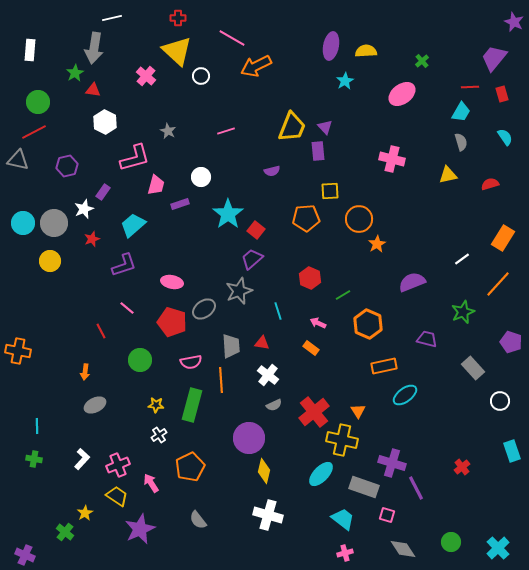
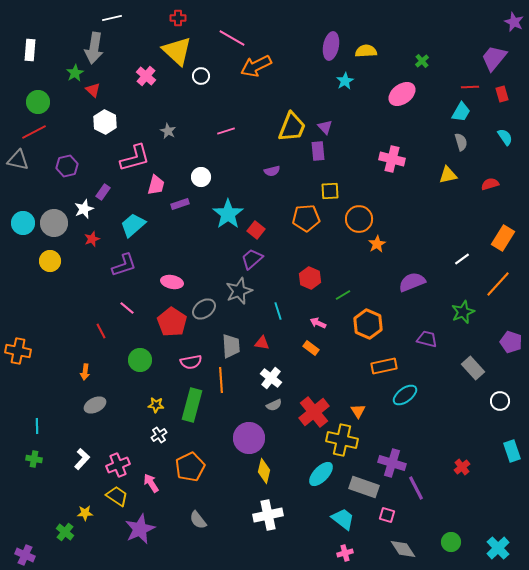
red triangle at (93, 90): rotated 35 degrees clockwise
red pentagon at (172, 322): rotated 16 degrees clockwise
white cross at (268, 375): moved 3 px right, 3 px down
yellow star at (85, 513): rotated 28 degrees clockwise
white cross at (268, 515): rotated 28 degrees counterclockwise
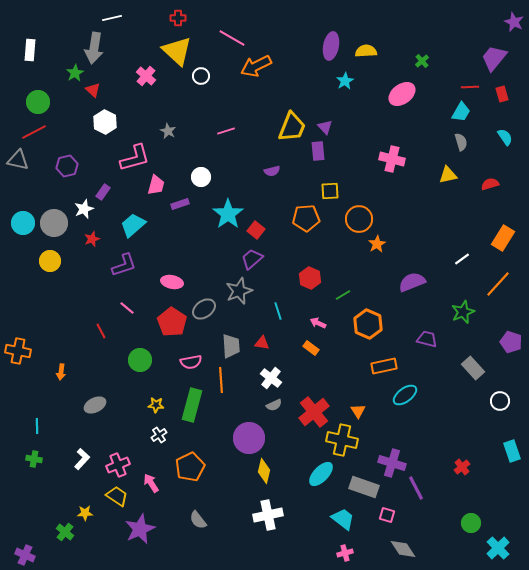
orange arrow at (85, 372): moved 24 px left
green circle at (451, 542): moved 20 px right, 19 px up
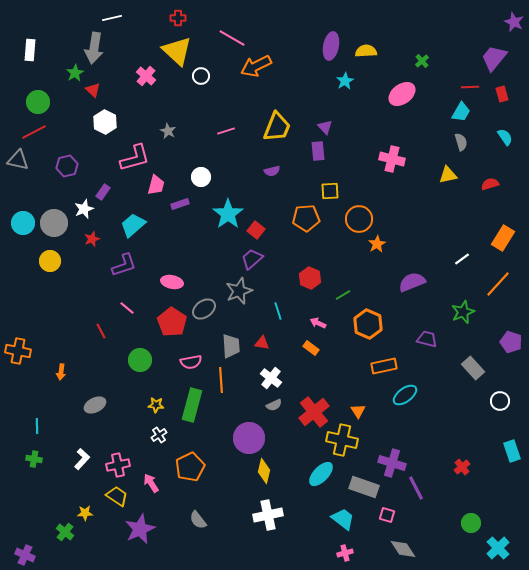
yellow trapezoid at (292, 127): moved 15 px left
pink cross at (118, 465): rotated 10 degrees clockwise
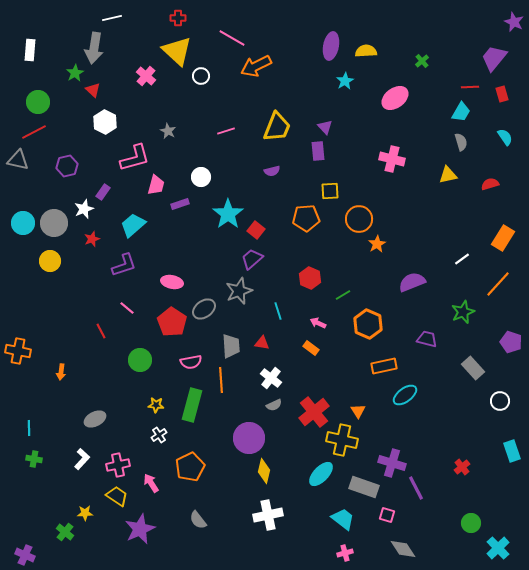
pink ellipse at (402, 94): moved 7 px left, 4 px down
gray ellipse at (95, 405): moved 14 px down
cyan line at (37, 426): moved 8 px left, 2 px down
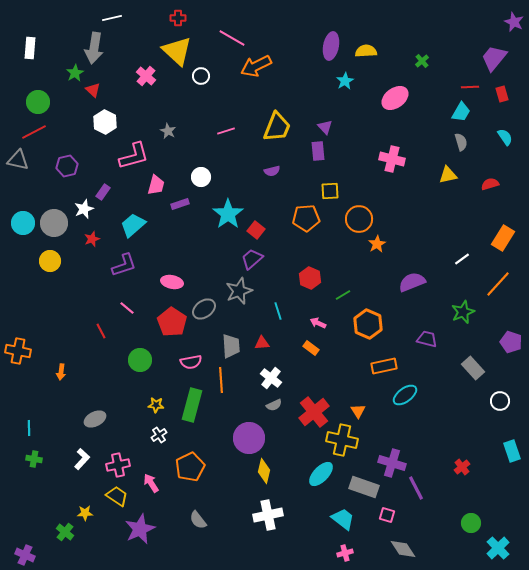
white rectangle at (30, 50): moved 2 px up
pink L-shape at (135, 158): moved 1 px left, 2 px up
red triangle at (262, 343): rotated 14 degrees counterclockwise
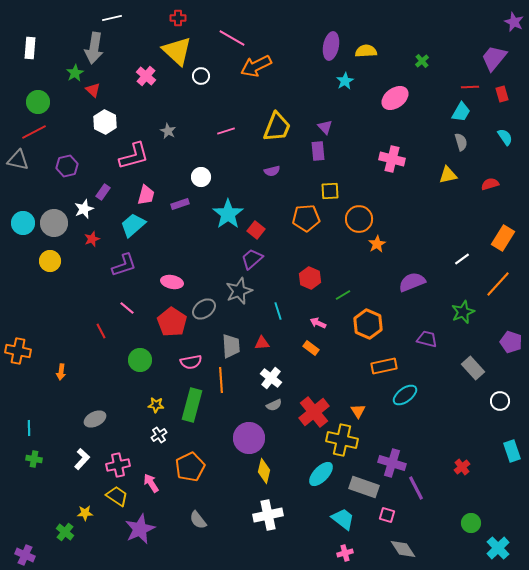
pink trapezoid at (156, 185): moved 10 px left, 10 px down
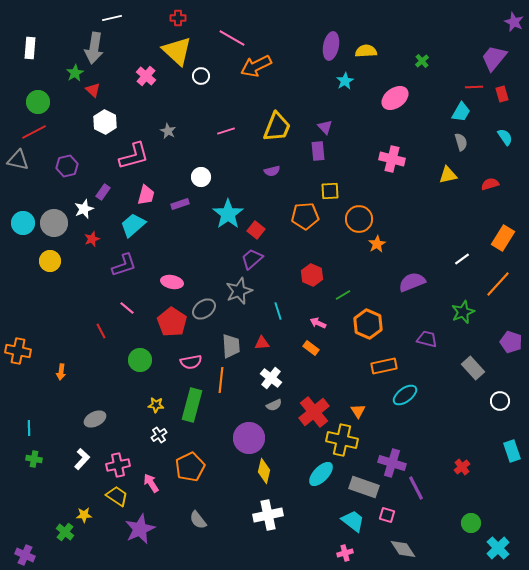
red line at (470, 87): moved 4 px right
orange pentagon at (306, 218): moved 1 px left, 2 px up
red hexagon at (310, 278): moved 2 px right, 3 px up
orange line at (221, 380): rotated 10 degrees clockwise
yellow star at (85, 513): moved 1 px left, 2 px down
cyan trapezoid at (343, 519): moved 10 px right, 2 px down
